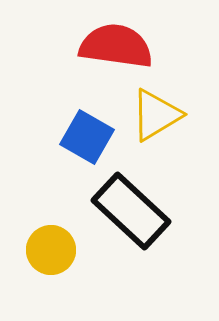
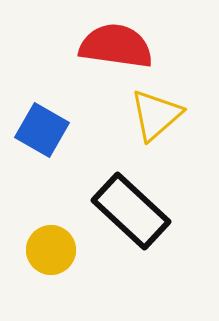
yellow triangle: rotated 10 degrees counterclockwise
blue square: moved 45 px left, 7 px up
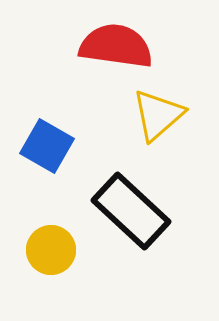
yellow triangle: moved 2 px right
blue square: moved 5 px right, 16 px down
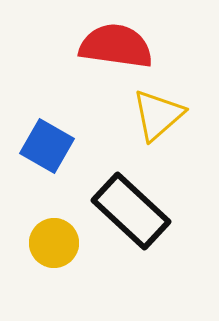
yellow circle: moved 3 px right, 7 px up
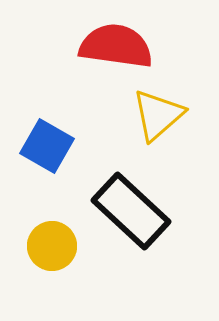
yellow circle: moved 2 px left, 3 px down
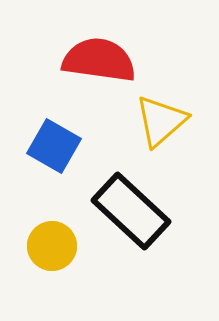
red semicircle: moved 17 px left, 14 px down
yellow triangle: moved 3 px right, 6 px down
blue square: moved 7 px right
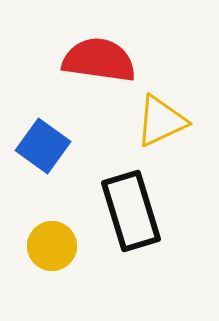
yellow triangle: rotated 16 degrees clockwise
blue square: moved 11 px left; rotated 6 degrees clockwise
black rectangle: rotated 30 degrees clockwise
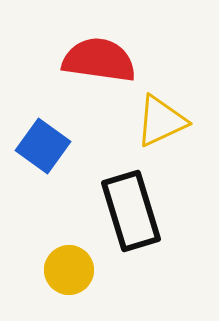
yellow circle: moved 17 px right, 24 px down
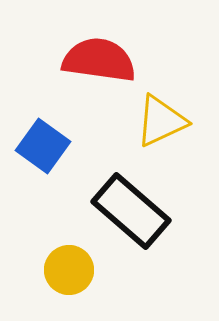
black rectangle: rotated 32 degrees counterclockwise
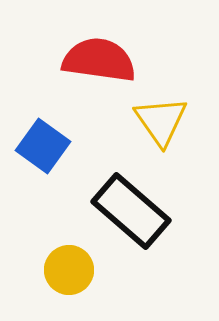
yellow triangle: rotated 40 degrees counterclockwise
